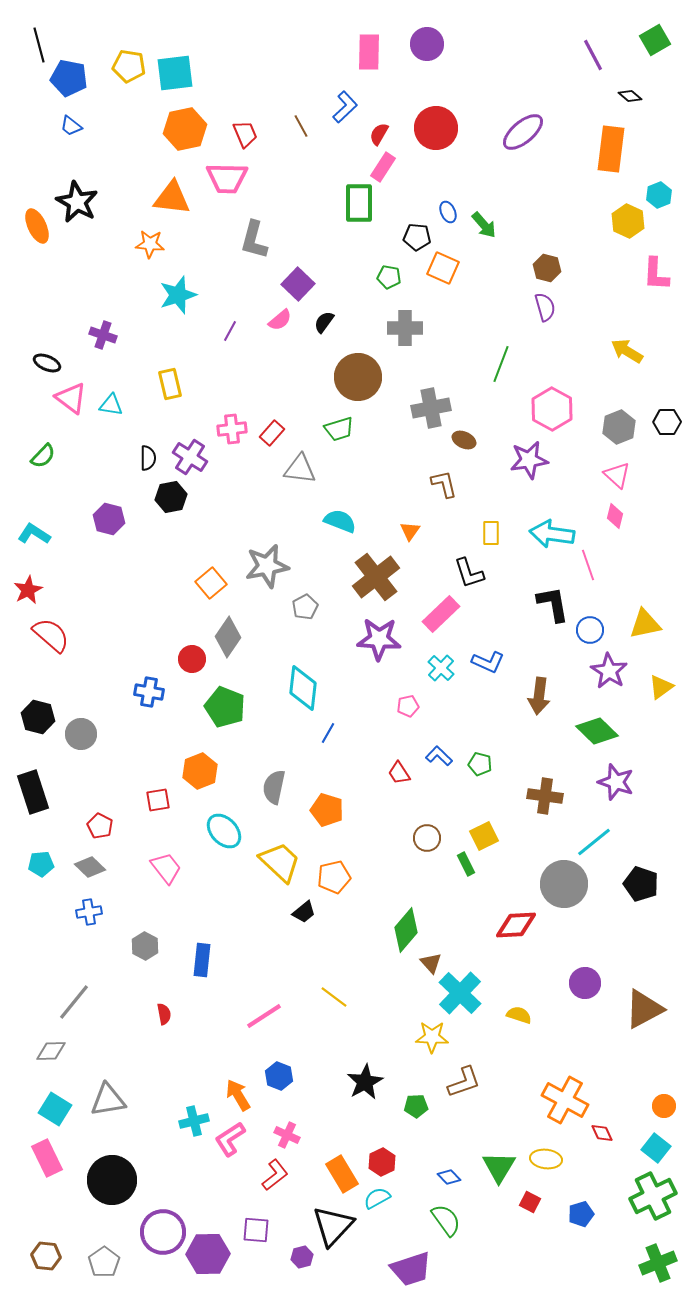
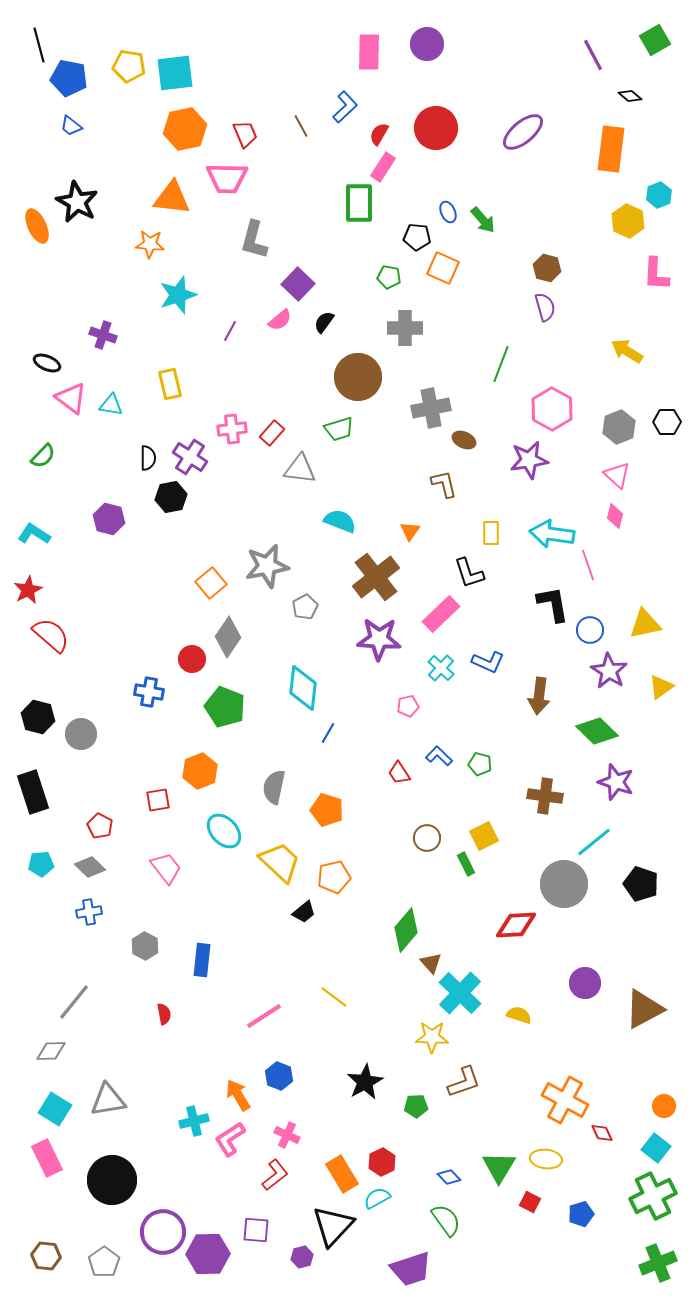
green arrow at (484, 225): moved 1 px left, 5 px up
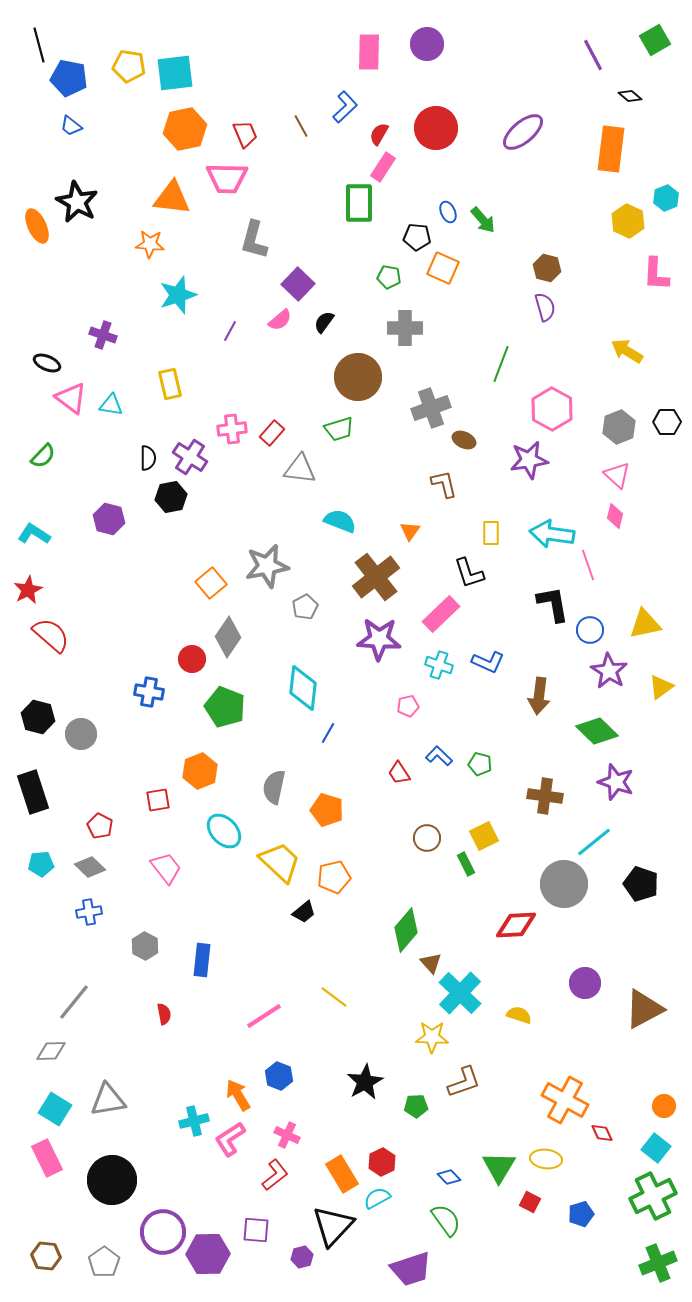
cyan hexagon at (659, 195): moved 7 px right, 3 px down
gray cross at (431, 408): rotated 9 degrees counterclockwise
cyan cross at (441, 668): moved 2 px left, 3 px up; rotated 24 degrees counterclockwise
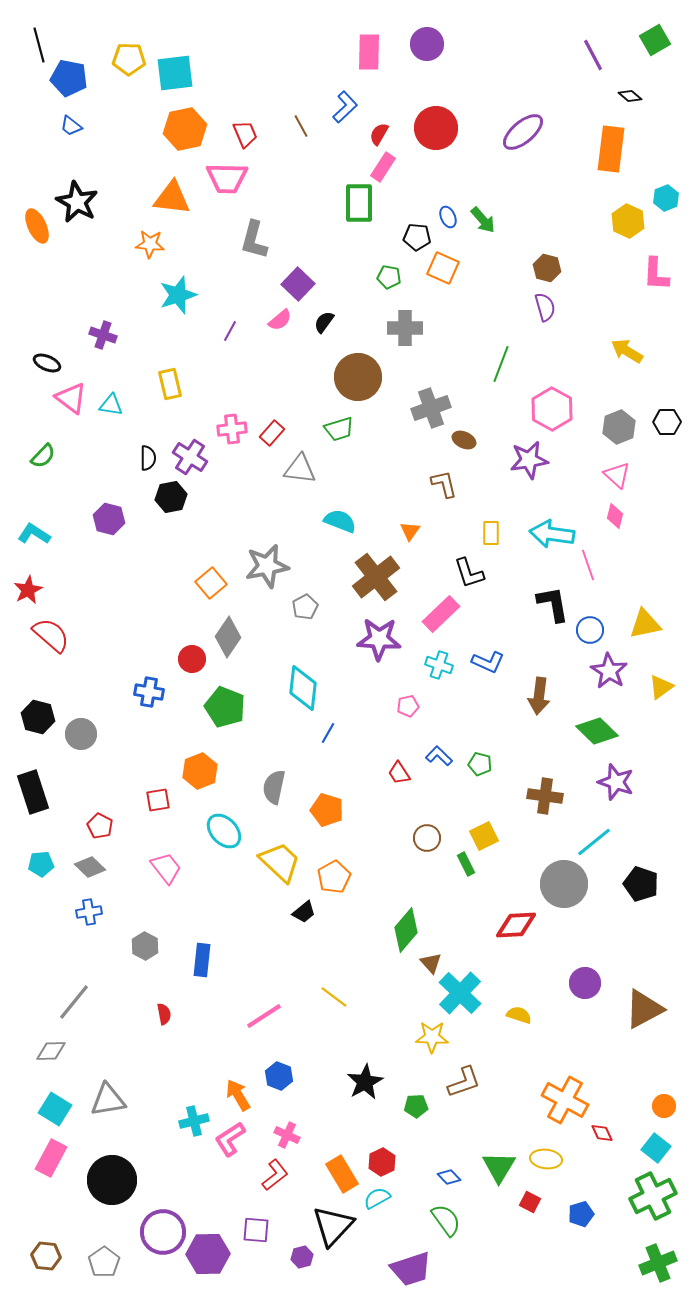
yellow pentagon at (129, 66): moved 7 px up; rotated 8 degrees counterclockwise
blue ellipse at (448, 212): moved 5 px down
orange pentagon at (334, 877): rotated 16 degrees counterclockwise
pink rectangle at (47, 1158): moved 4 px right; rotated 54 degrees clockwise
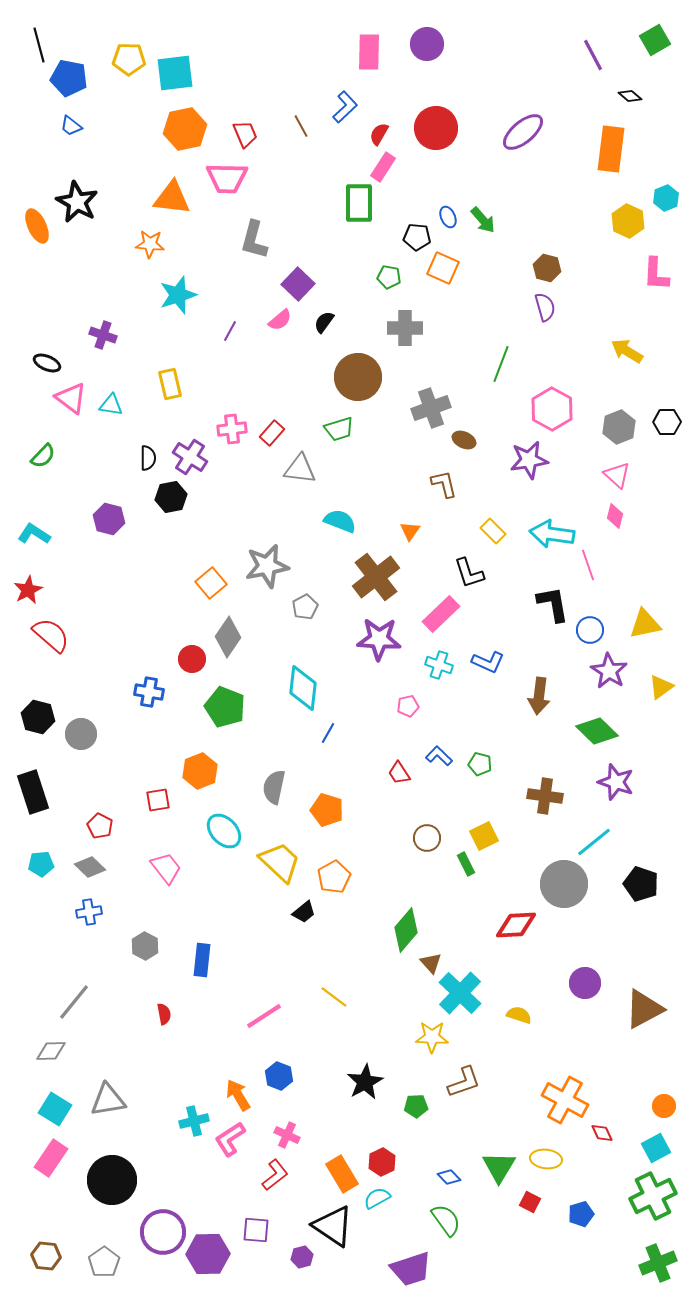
yellow rectangle at (491, 533): moved 2 px right, 2 px up; rotated 45 degrees counterclockwise
cyan square at (656, 1148): rotated 24 degrees clockwise
pink rectangle at (51, 1158): rotated 6 degrees clockwise
black triangle at (333, 1226): rotated 39 degrees counterclockwise
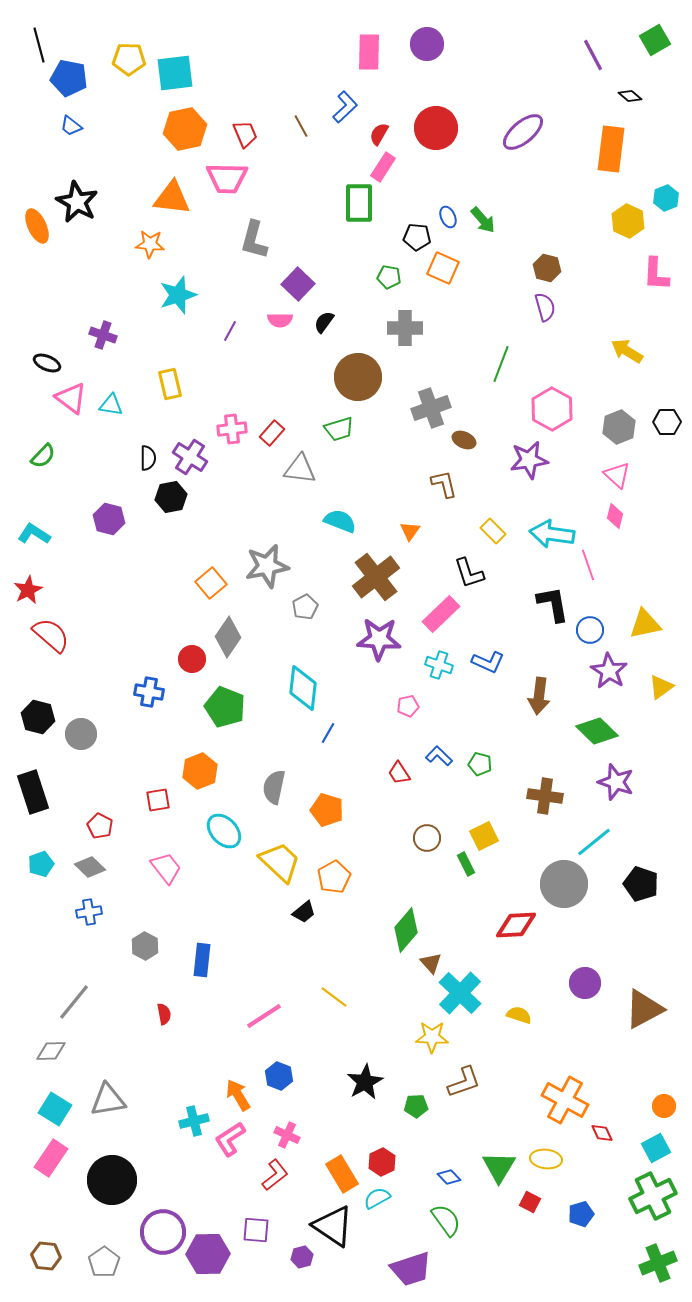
pink semicircle at (280, 320): rotated 40 degrees clockwise
cyan pentagon at (41, 864): rotated 15 degrees counterclockwise
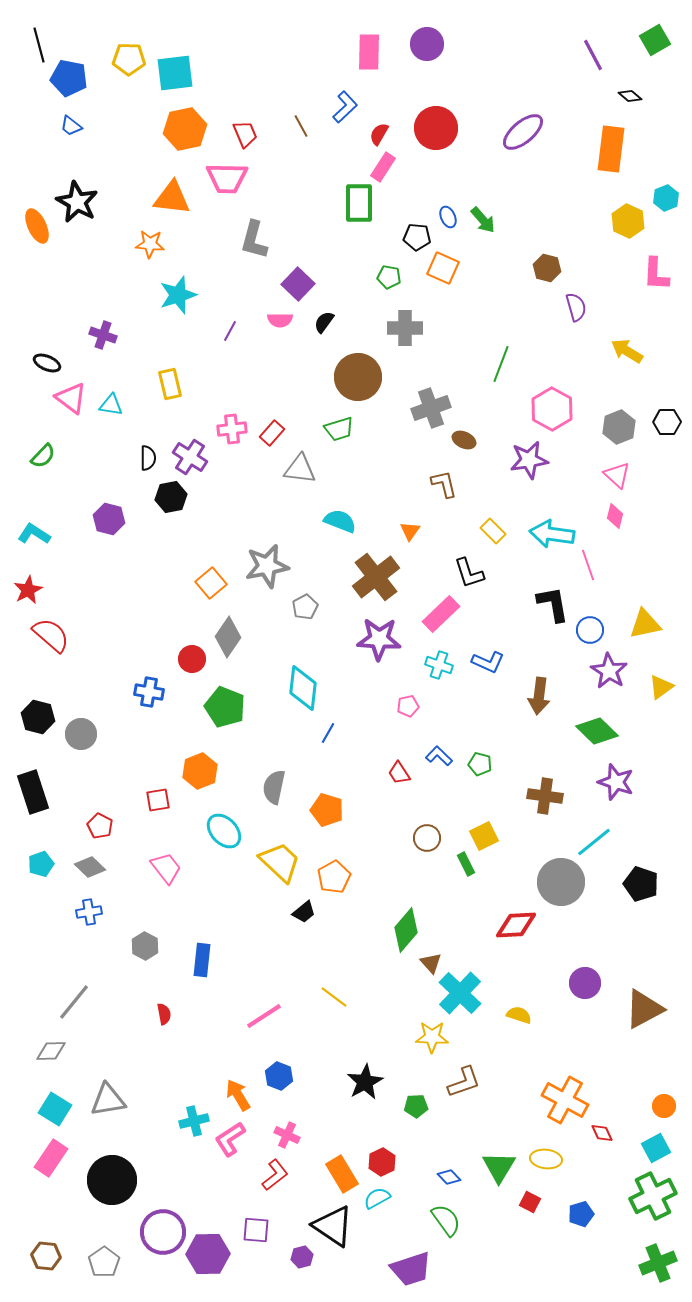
purple semicircle at (545, 307): moved 31 px right
gray circle at (564, 884): moved 3 px left, 2 px up
